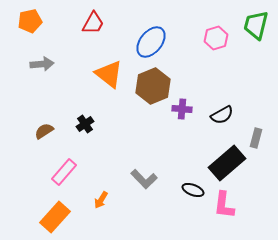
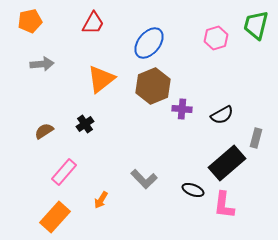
blue ellipse: moved 2 px left, 1 px down
orange triangle: moved 8 px left, 5 px down; rotated 44 degrees clockwise
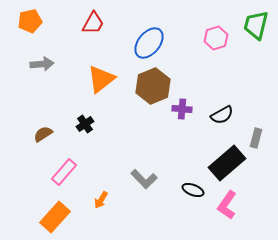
brown semicircle: moved 1 px left, 3 px down
pink L-shape: moved 3 px right; rotated 28 degrees clockwise
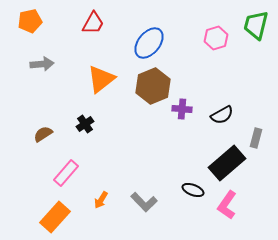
pink rectangle: moved 2 px right, 1 px down
gray L-shape: moved 23 px down
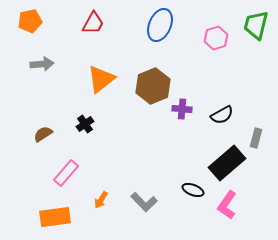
blue ellipse: moved 11 px right, 18 px up; rotated 16 degrees counterclockwise
orange rectangle: rotated 40 degrees clockwise
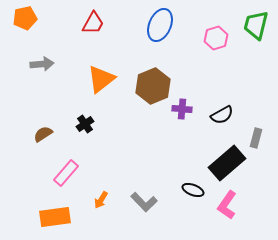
orange pentagon: moved 5 px left, 3 px up
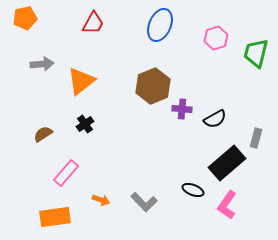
green trapezoid: moved 28 px down
orange triangle: moved 20 px left, 2 px down
black semicircle: moved 7 px left, 4 px down
orange arrow: rotated 102 degrees counterclockwise
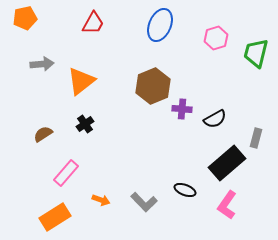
black ellipse: moved 8 px left
orange rectangle: rotated 24 degrees counterclockwise
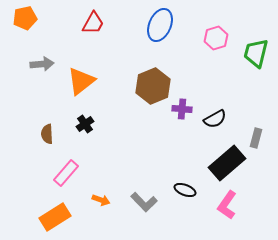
brown semicircle: moved 4 px right; rotated 60 degrees counterclockwise
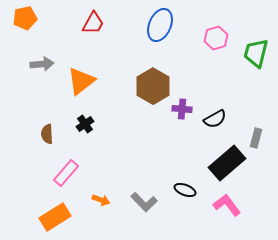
brown hexagon: rotated 8 degrees counterclockwise
pink L-shape: rotated 108 degrees clockwise
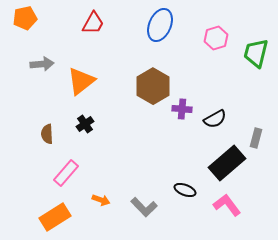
gray L-shape: moved 5 px down
